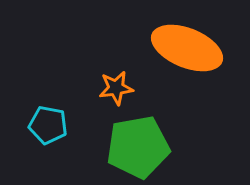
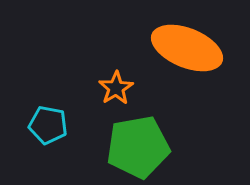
orange star: rotated 24 degrees counterclockwise
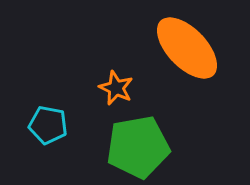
orange ellipse: rotated 24 degrees clockwise
orange star: rotated 16 degrees counterclockwise
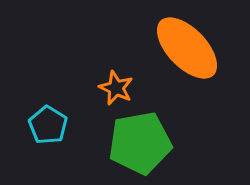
cyan pentagon: rotated 21 degrees clockwise
green pentagon: moved 2 px right, 4 px up
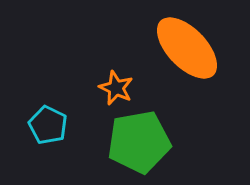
cyan pentagon: rotated 6 degrees counterclockwise
green pentagon: moved 1 px left, 1 px up
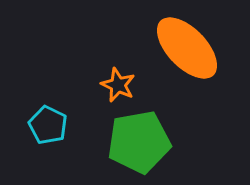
orange star: moved 2 px right, 3 px up
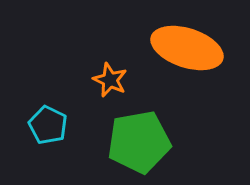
orange ellipse: rotated 28 degrees counterclockwise
orange star: moved 8 px left, 5 px up
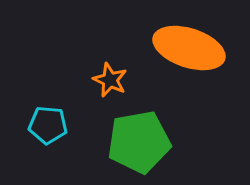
orange ellipse: moved 2 px right
cyan pentagon: rotated 21 degrees counterclockwise
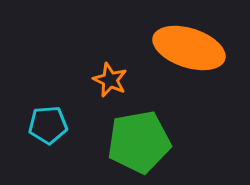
cyan pentagon: rotated 9 degrees counterclockwise
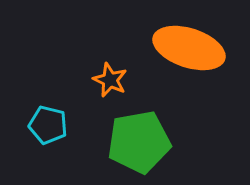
cyan pentagon: rotated 18 degrees clockwise
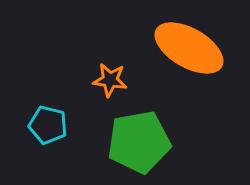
orange ellipse: rotated 12 degrees clockwise
orange star: rotated 16 degrees counterclockwise
